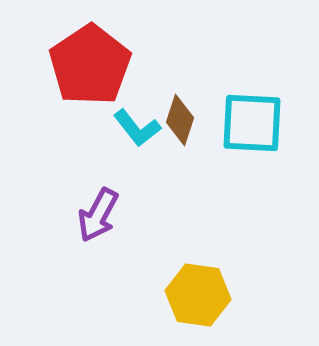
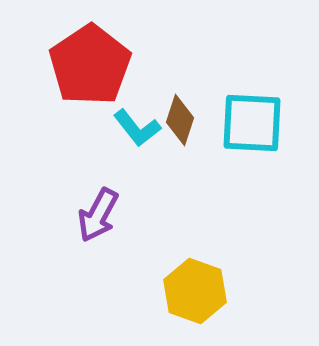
yellow hexagon: moved 3 px left, 4 px up; rotated 12 degrees clockwise
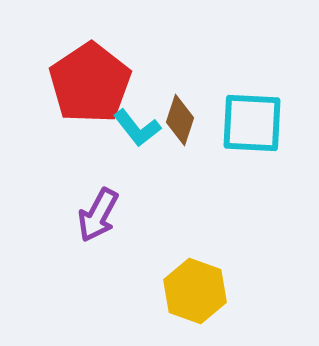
red pentagon: moved 18 px down
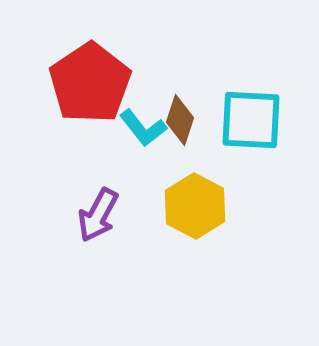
cyan square: moved 1 px left, 3 px up
cyan L-shape: moved 6 px right
yellow hexagon: moved 85 px up; rotated 8 degrees clockwise
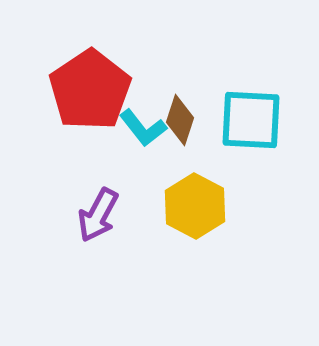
red pentagon: moved 7 px down
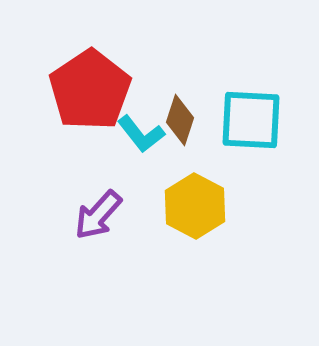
cyan L-shape: moved 2 px left, 6 px down
purple arrow: rotated 14 degrees clockwise
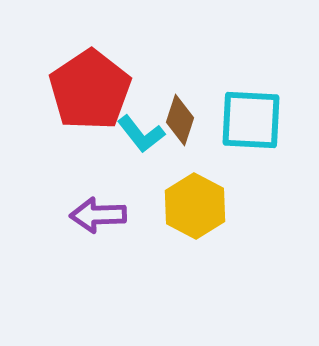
purple arrow: rotated 46 degrees clockwise
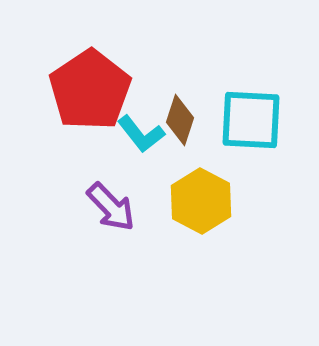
yellow hexagon: moved 6 px right, 5 px up
purple arrow: moved 13 px right, 8 px up; rotated 132 degrees counterclockwise
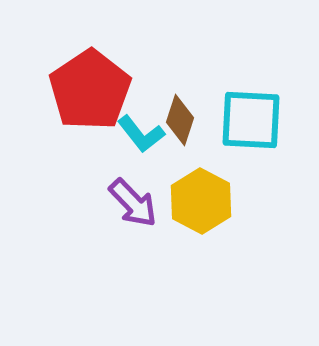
purple arrow: moved 22 px right, 4 px up
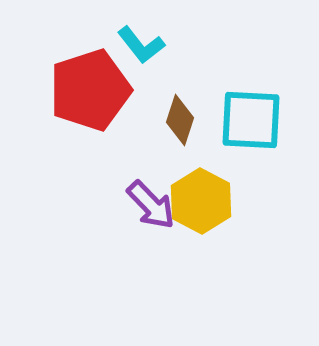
red pentagon: rotated 16 degrees clockwise
cyan L-shape: moved 89 px up
purple arrow: moved 18 px right, 2 px down
